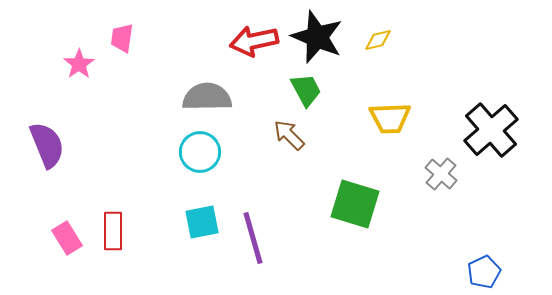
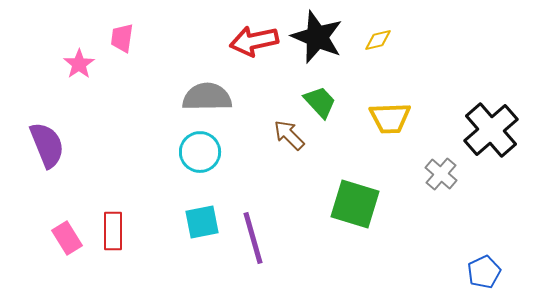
green trapezoid: moved 14 px right, 12 px down; rotated 15 degrees counterclockwise
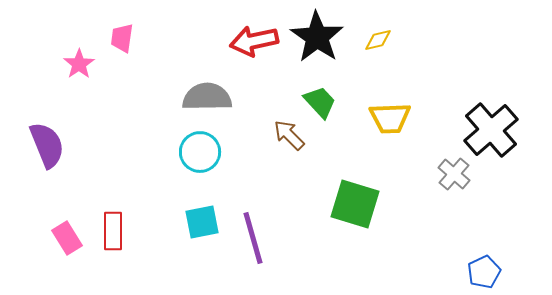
black star: rotated 12 degrees clockwise
gray cross: moved 13 px right
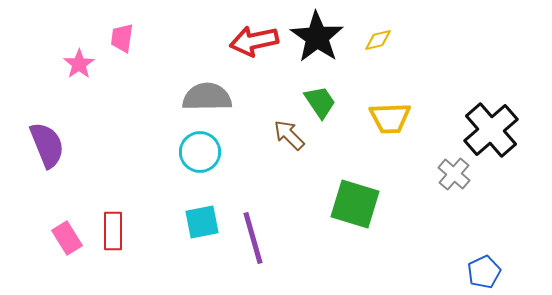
green trapezoid: rotated 9 degrees clockwise
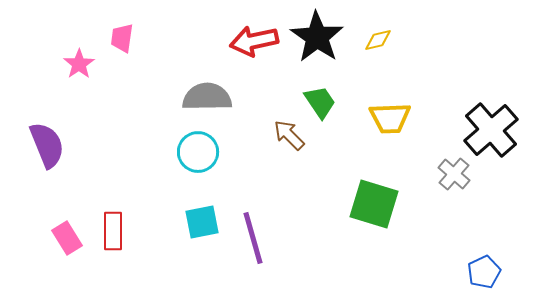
cyan circle: moved 2 px left
green square: moved 19 px right
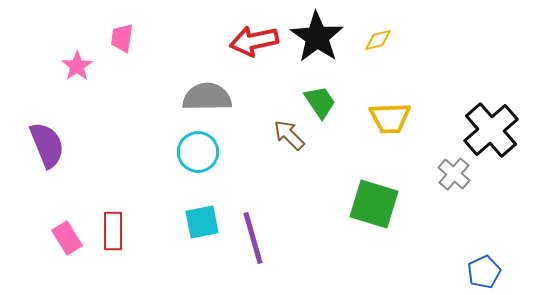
pink star: moved 2 px left, 2 px down
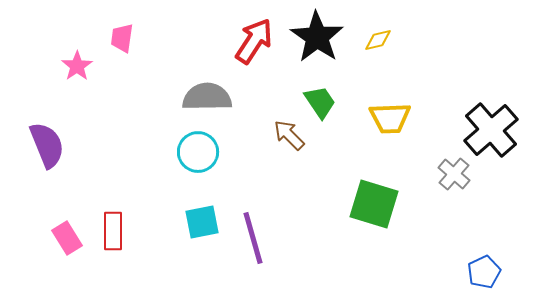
red arrow: rotated 135 degrees clockwise
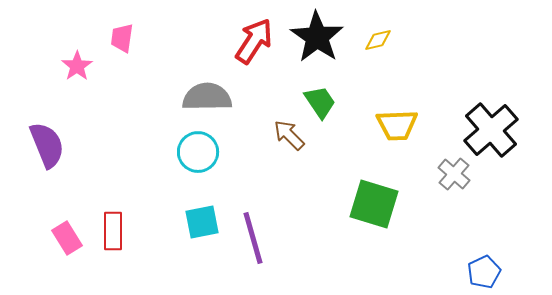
yellow trapezoid: moved 7 px right, 7 px down
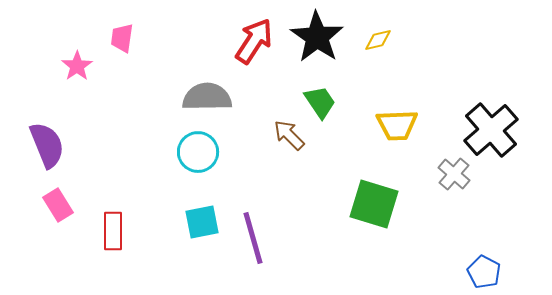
pink rectangle: moved 9 px left, 33 px up
blue pentagon: rotated 20 degrees counterclockwise
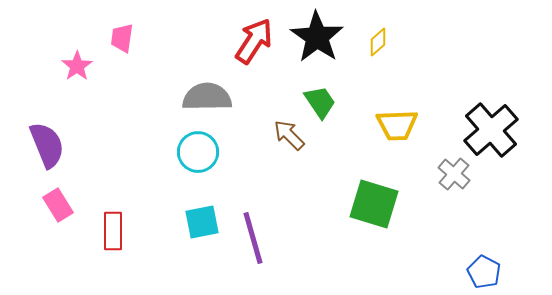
yellow diamond: moved 2 px down; rotated 28 degrees counterclockwise
